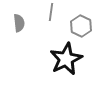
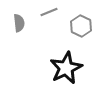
gray line: moved 2 px left; rotated 60 degrees clockwise
black star: moved 9 px down
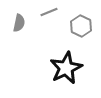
gray semicircle: rotated 18 degrees clockwise
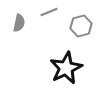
gray hexagon: rotated 20 degrees clockwise
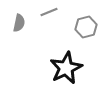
gray hexagon: moved 5 px right, 1 px down
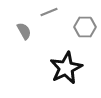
gray semicircle: moved 5 px right, 8 px down; rotated 42 degrees counterclockwise
gray hexagon: moved 1 px left; rotated 15 degrees clockwise
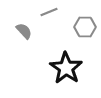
gray semicircle: rotated 12 degrees counterclockwise
black star: rotated 12 degrees counterclockwise
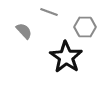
gray line: rotated 42 degrees clockwise
black star: moved 11 px up
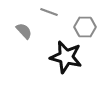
black star: rotated 20 degrees counterclockwise
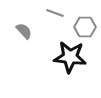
gray line: moved 6 px right, 1 px down
black star: moved 4 px right; rotated 8 degrees counterclockwise
